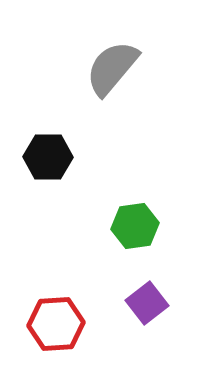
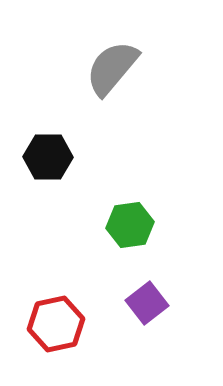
green hexagon: moved 5 px left, 1 px up
red hexagon: rotated 8 degrees counterclockwise
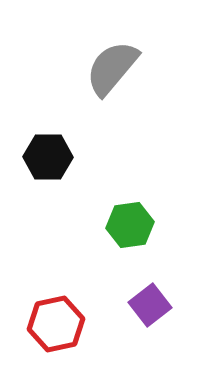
purple square: moved 3 px right, 2 px down
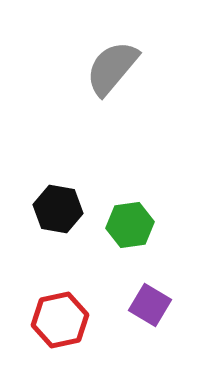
black hexagon: moved 10 px right, 52 px down; rotated 9 degrees clockwise
purple square: rotated 21 degrees counterclockwise
red hexagon: moved 4 px right, 4 px up
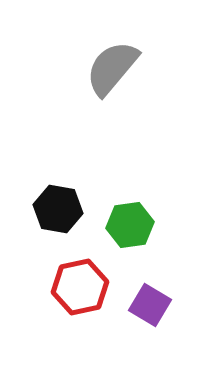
red hexagon: moved 20 px right, 33 px up
